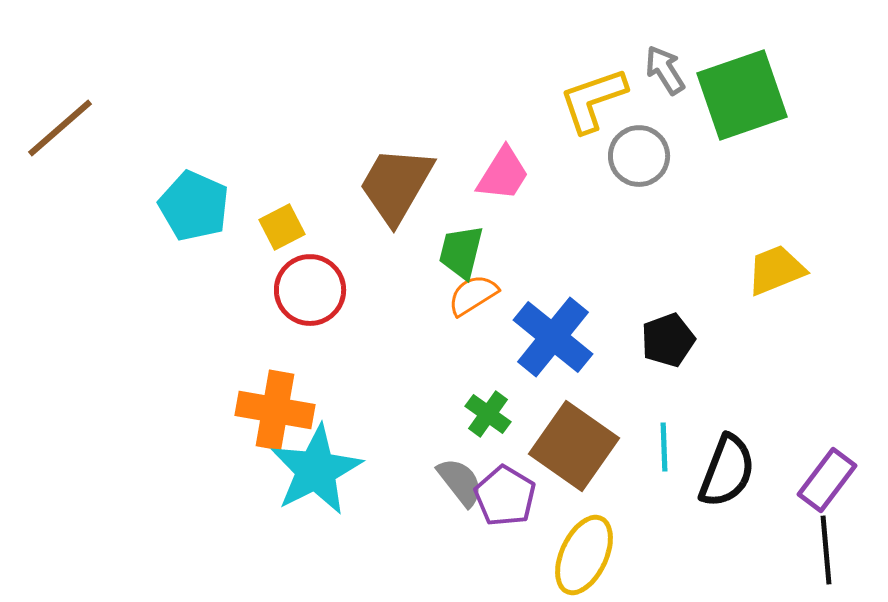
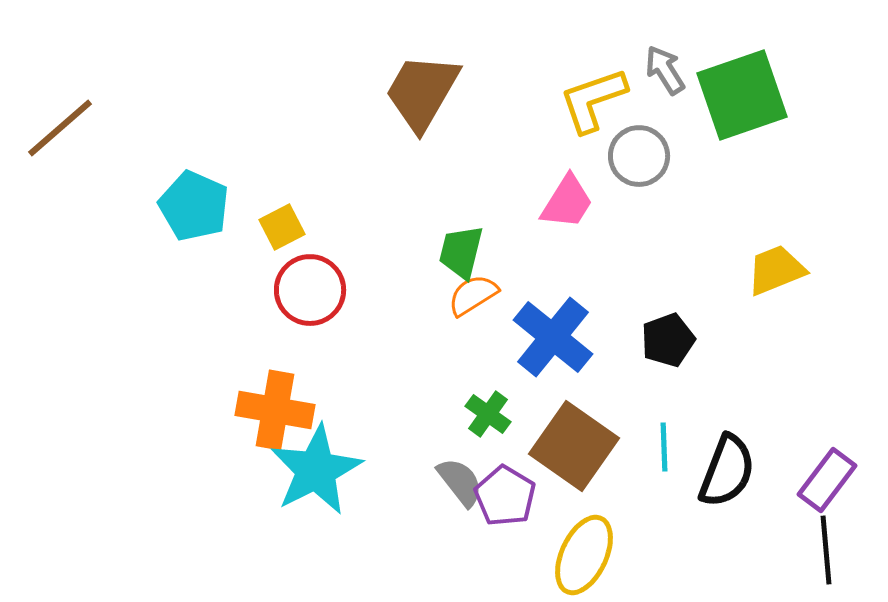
pink trapezoid: moved 64 px right, 28 px down
brown trapezoid: moved 26 px right, 93 px up
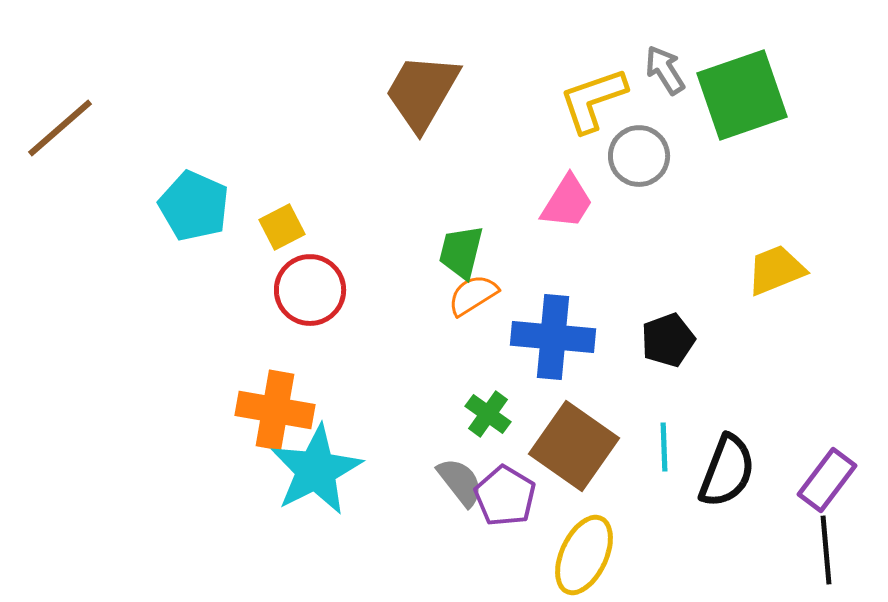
blue cross: rotated 34 degrees counterclockwise
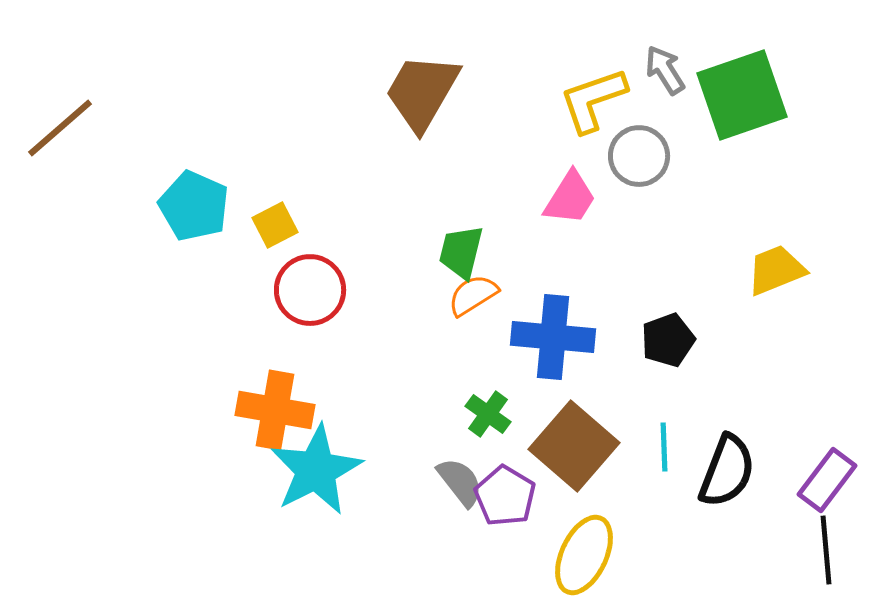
pink trapezoid: moved 3 px right, 4 px up
yellow square: moved 7 px left, 2 px up
brown square: rotated 6 degrees clockwise
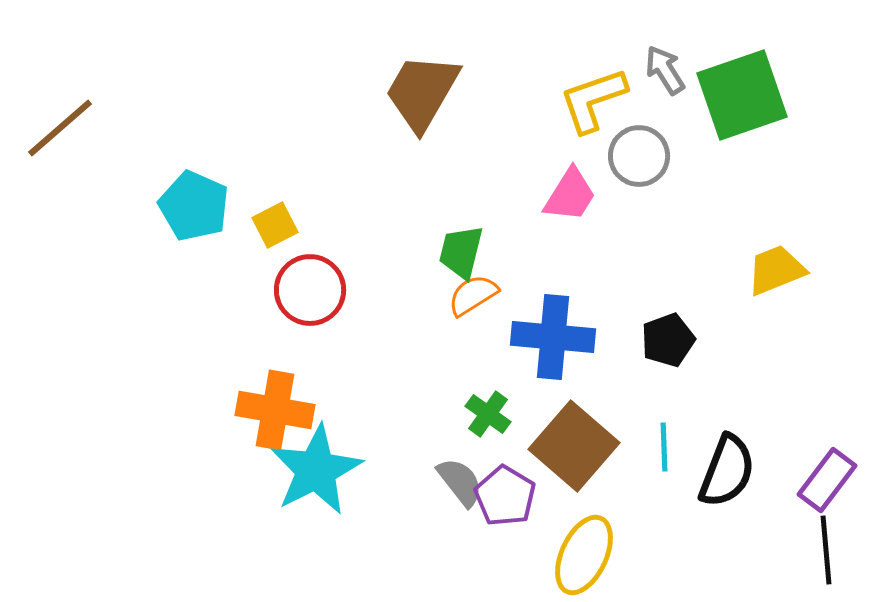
pink trapezoid: moved 3 px up
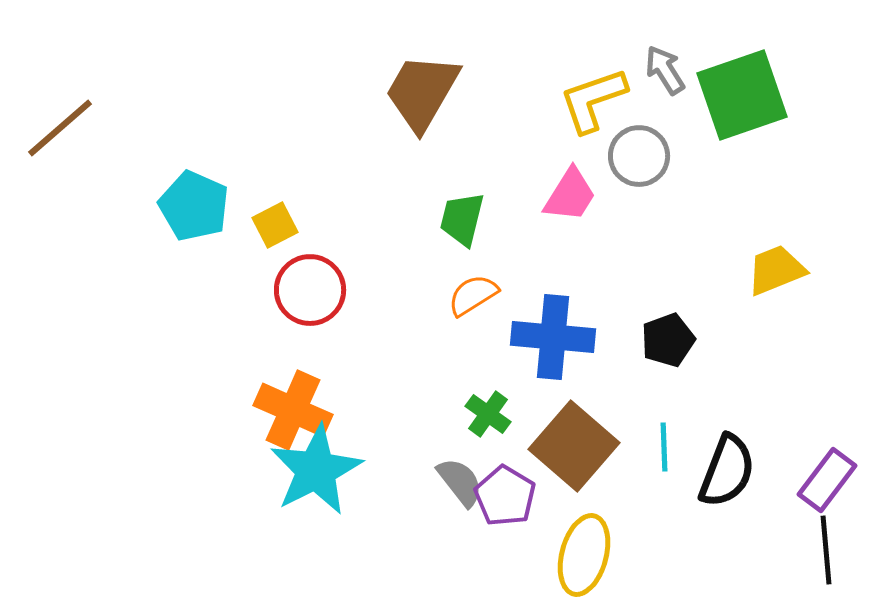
green trapezoid: moved 1 px right, 33 px up
orange cross: moved 18 px right; rotated 14 degrees clockwise
yellow ellipse: rotated 10 degrees counterclockwise
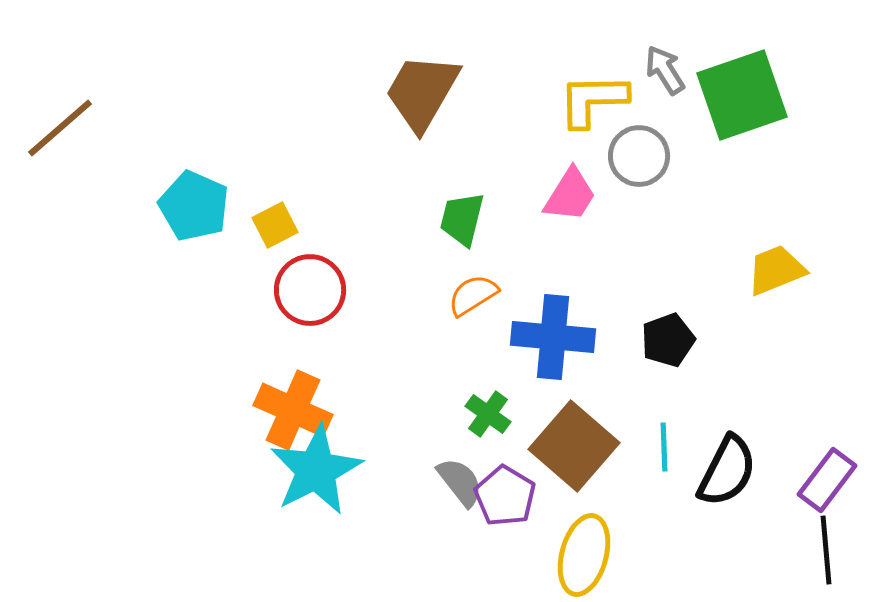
yellow L-shape: rotated 18 degrees clockwise
black semicircle: rotated 6 degrees clockwise
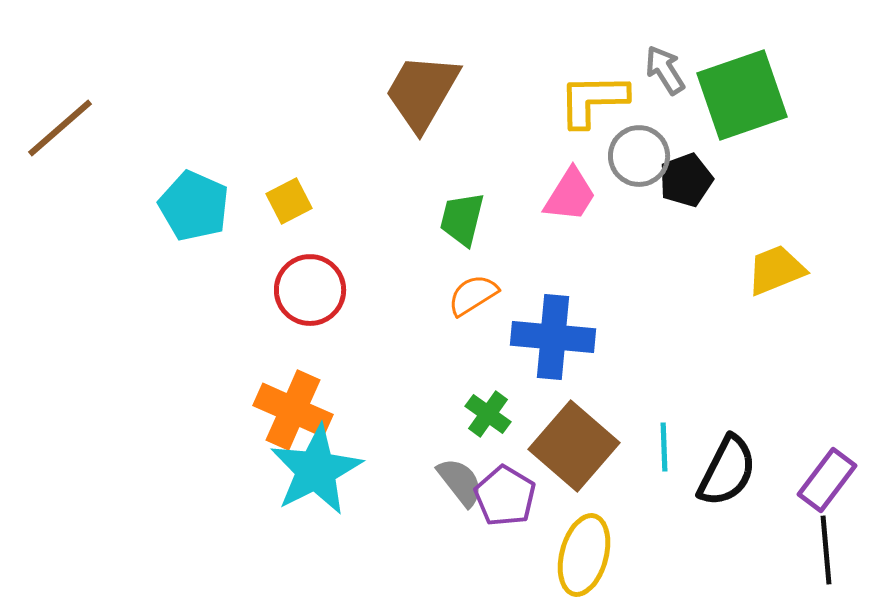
yellow square: moved 14 px right, 24 px up
black pentagon: moved 18 px right, 160 px up
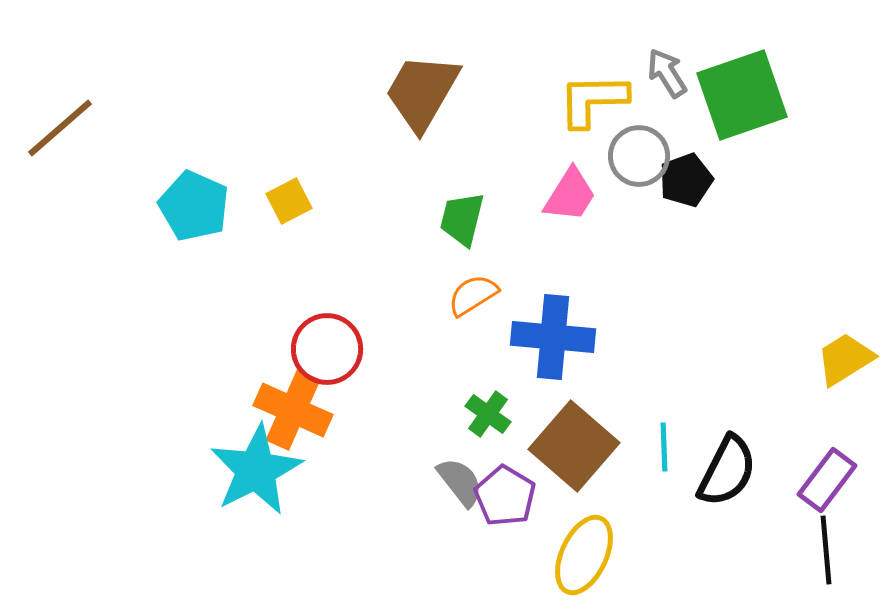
gray arrow: moved 2 px right, 3 px down
yellow trapezoid: moved 69 px right, 89 px down; rotated 10 degrees counterclockwise
red circle: moved 17 px right, 59 px down
cyan star: moved 60 px left
yellow ellipse: rotated 10 degrees clockwise
